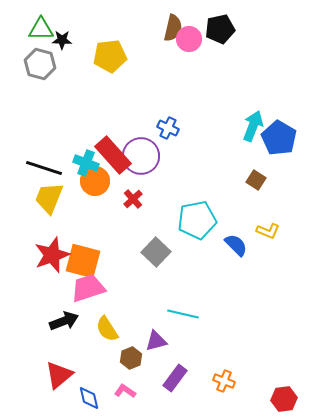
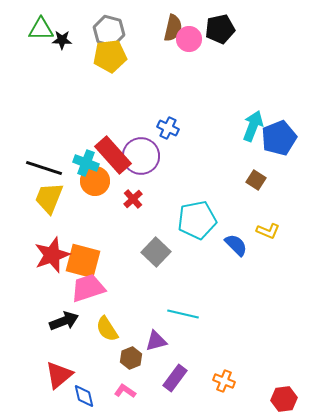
gray hexagon: moved 69 px right, 33 px up
blue pentagon: rotated 20 degrees clockwise
blue diamond: moved 5 px left, 2 px up
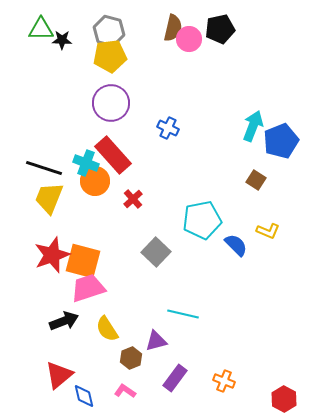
blue pentagon: moved 2 px right, 3 px down
purple circle: moved 30 px left, 53 px up
cyan pentagon: moved 5 px right
red hexagon: rotated 25 degrees counterclockwise
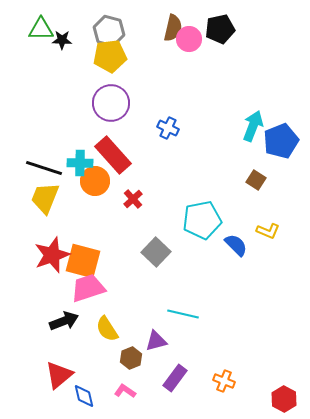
cyan cross: moved 6 px left; rotated 20 degrees counterclockwise
yellow trapezoid: moved 4 px left
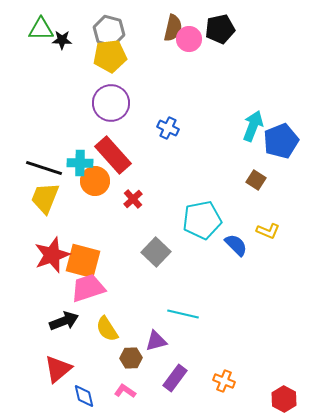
brown hexagon: rotated 20 degrees clockwise
red triangle: moved 1 px left, 6 px up
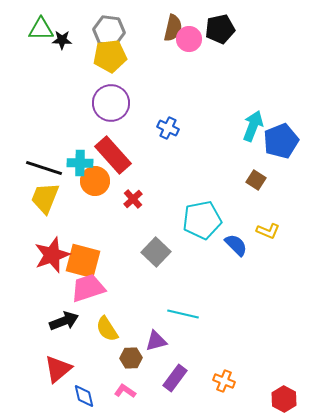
gray hexagon: rotated 8 degrees counterclockwise
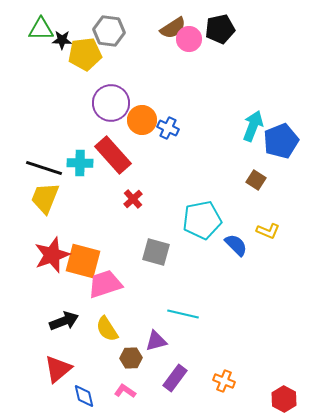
brown semicircle: rotated 44 degrees clockwise
yellow pentagon: moved 25 px left, 2 px up
orange circle: moved 47 px right, 61 px up
gray square: rotated 28 degrees counterclockwise
pink trapezoid: moved 17 px right, 4 px up
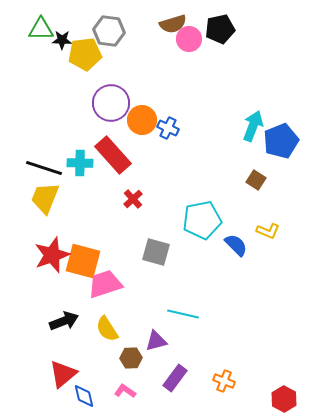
brown semicircle: moved 4 px up; rotated 16 degrees clockwise
red triangle: moved 5 px right, 5 px down
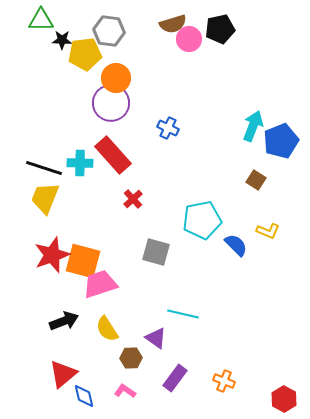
green triangle: moved 9 px up
orange circle: moved 26 px left, 42 px up
pink trapezoid: moved 5 px left
purple triangle: moved 3 px up; rotated 50 degrees clockwise
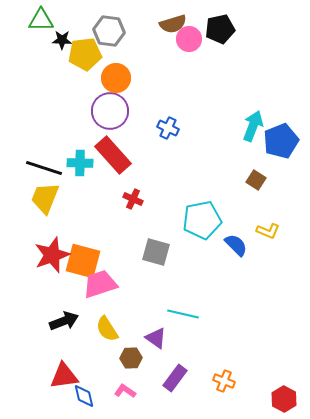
purple circle: moved 1 px left, 8 px down
red cross: rotated 24 degrees counterclockwise
red triangle: moved 1 px right, 2 px down; rotated 32 degrees clockwise
